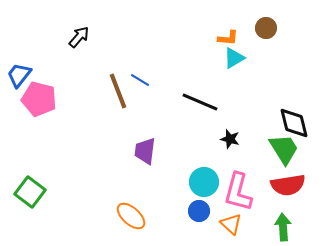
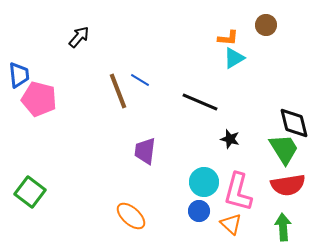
brown circle: moved 3 px up
blue trapezoid: rotated 136 degrees clockwise
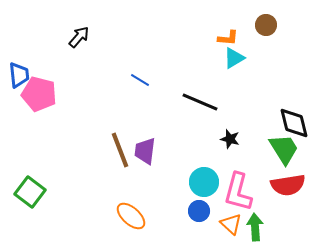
brown line: moved 2 px right, 59 px down
pink pentagon: moved 5 px up
green arrow: moved 28 px left
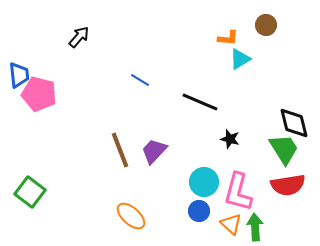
cyan triangle: moved 6 px right, 1 px down
purple trapezoid: moved 9 px right; rotated 36 degrees clockwise
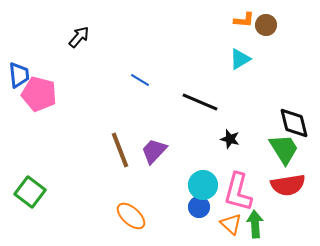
orange L-shape: moved 16 px right, 18 px up
cyan circle: moved 1 px left, 3 px down
blue circle: moved 4 px up
green arrow: moved 3 px up
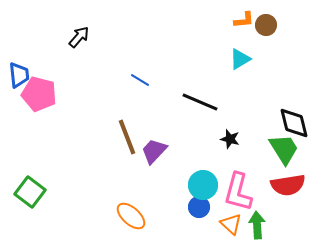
orange L-shape: rotated 10 degrees counterclockwise
brown line: moved 7 px right, 13 px up
green arrow: moved 2 px right, 1 px down
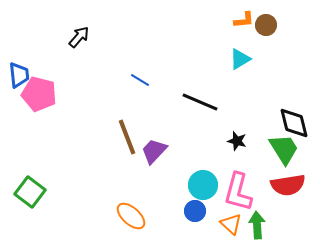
black star: moved 7 px right, 2 px down
blue circle: moved 4 px left, 4 px down
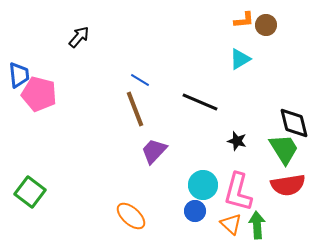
brown line: moved 8 px right, 28 px up
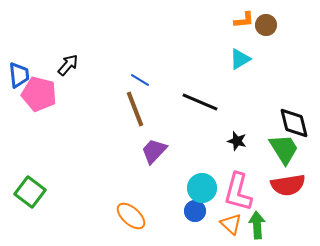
black arrow: moved 11 px left, 28 px down
cyan circle: moved 1 px left, 3 px down
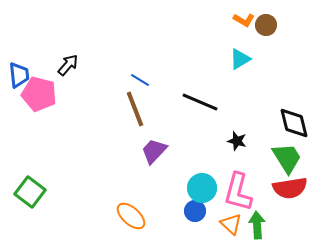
orange L-shape: rotated 35 degrees clockwise
green trapezoid: moved 3 px right, 9 px down
red semicircle: moved 2 px right, 3 px down
